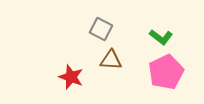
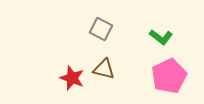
brown triangle: moved 7 px left, 9 px down; rotated 10 degrees clockwise
pink pentagon: moved 3 px right, 4 px down
red star: moved 1 px right, 1 px down
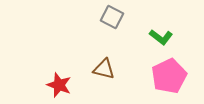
gray square: moved 11 px right, 12 px up
red star: moved 13 px left, 7 px down
